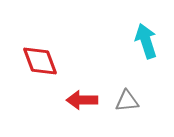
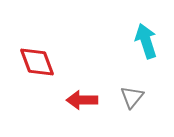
red diamond: moved 3 px left, 1 px down
gray triangle: moved 5 px right, 4 px up; rotated 45 degrees counterclockwise
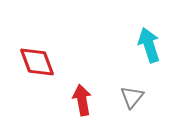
cyan arrow: moved 3 px right, 4 px down
red arrow: rotated 80 degrees clockwise
